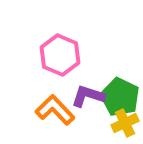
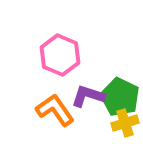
orange L-shape: rotated 9 degrees clockwise
yellow cross: rotated 8 degrees clockwise
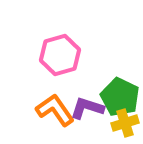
pink hexagon: rotated 21 degrees clockwise
purple L-shape: moved 1 px left, 12 px down
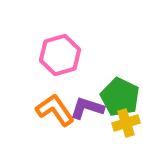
yellow cross: moved 1 px right
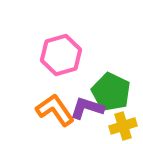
pink hexagon: moved 1 px right
green pentagon: moved 9 px left, 5 px up
yellow cross: moved 3 px left, 3 px down
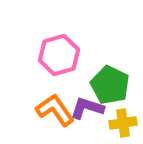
pink hexagon: moved 2 px left
green pentagon: moved 1 px left, 7 px up
yellow cross: moved 3 px up; rotated 8 degrees clockwise
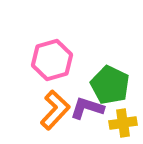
pink hexagon: moved 7 px left, 5 px down
orange L-shape: rotated 78 degrees clockwise
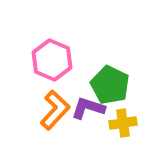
pink hexagon: rotated 21 degrees counterclockwise
purple L-shape: moved 1 px right
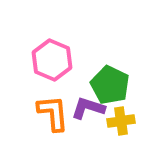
orange L-shape: moved 2 px left, 3 px down; rotated 48 degrees counterclockwise
yellow cross: moved 2 px left, 2 px up
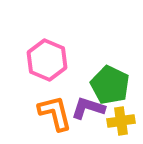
pink hexagon: moved 5 px left
orange L-shape: moved 2 px right; rotated 9 degrees counterclockwise
